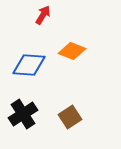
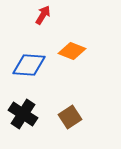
black cross: rotated 24 degrees counterclockwise
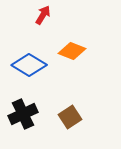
blue diamond: rotated 28 degrees clockwise
black cross: rotated 32 degrees clockwise
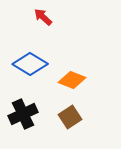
red arrow: moved 2 px down; rotated 78 degrees counterclockwise
orange diamond: moved 29 px down
blue diamond: moved 1 px right, 1 px up
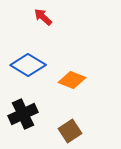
blue diamond: moved 2 px left, 1 px down
brown square: moved 14 px down
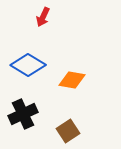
red arrow: rotated 108 degrees counterclockwise
orange diamond: rotated 12 degrees counterclockwise
brown square: moved 2 px left
